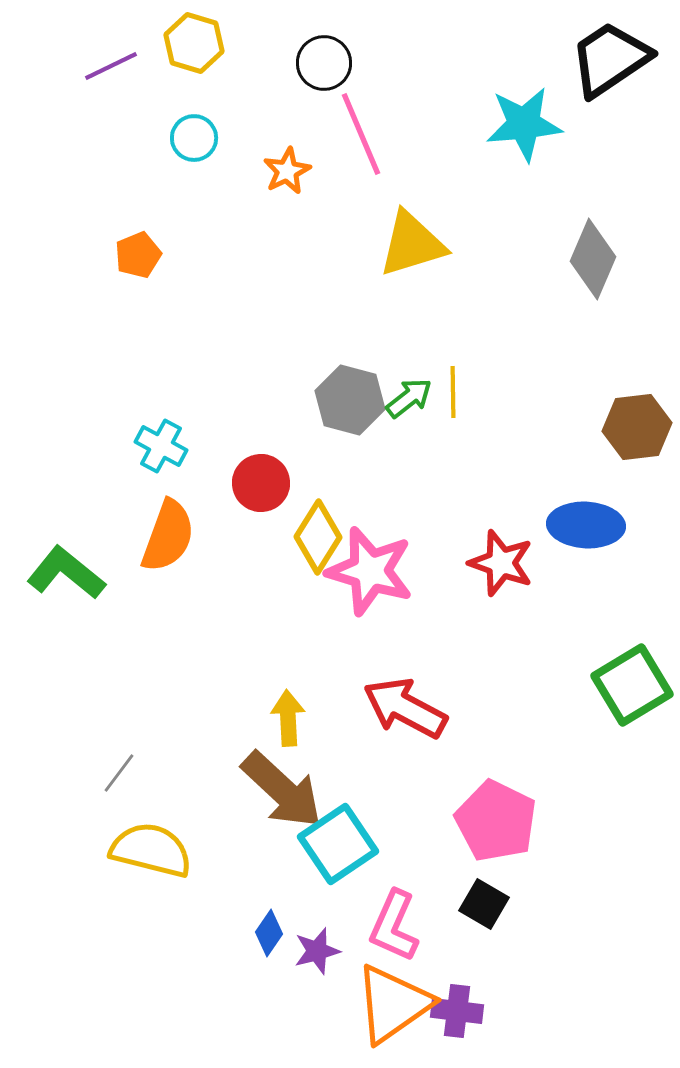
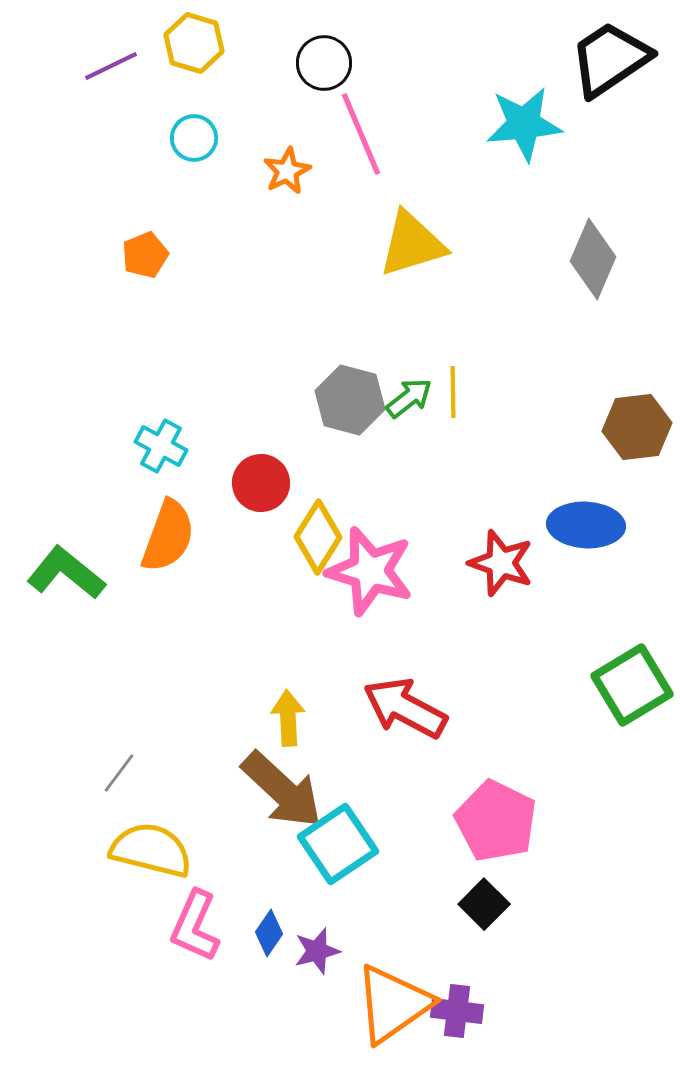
orange pentagon: moved 7 px right
black square: rotated 15 degrees clockwise
pink L-shape: moved 199 px left
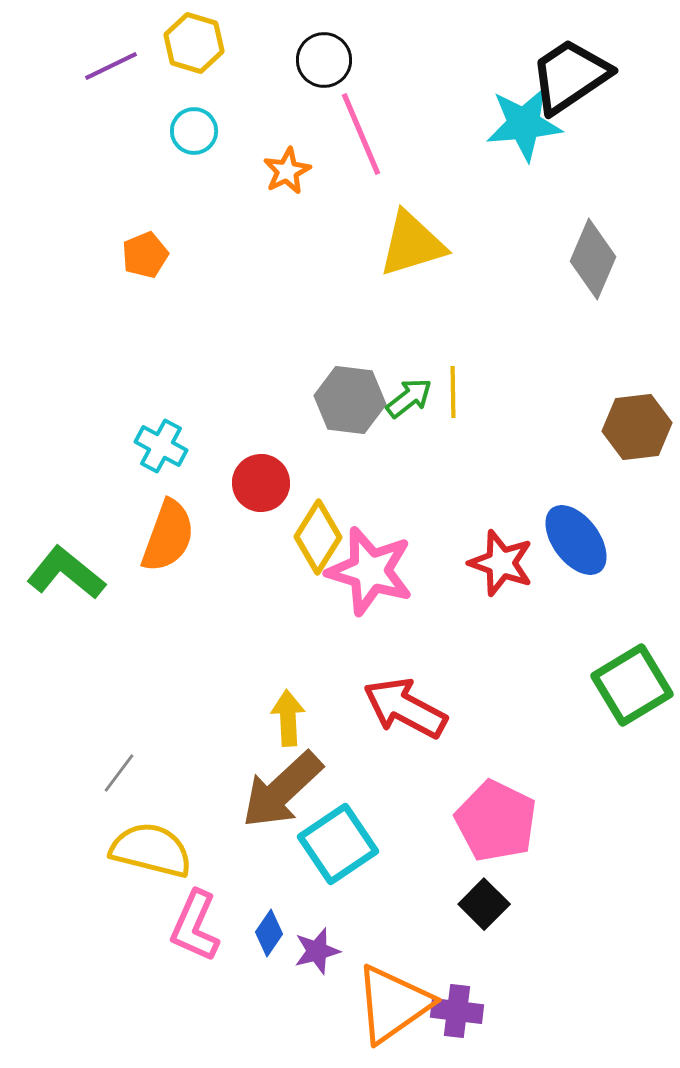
black trapezoid: moved 40 px left, 17 px down
black circle: moved 3 px up
cyan circle: moved 7 px up
gray hexagon: rotated 8 degrees counterclockwise
blue ellipse: moved 10 px left, 15 px down; rotated 50 degrees clockwise
brown arrow: rotated 94 degrees clockwise
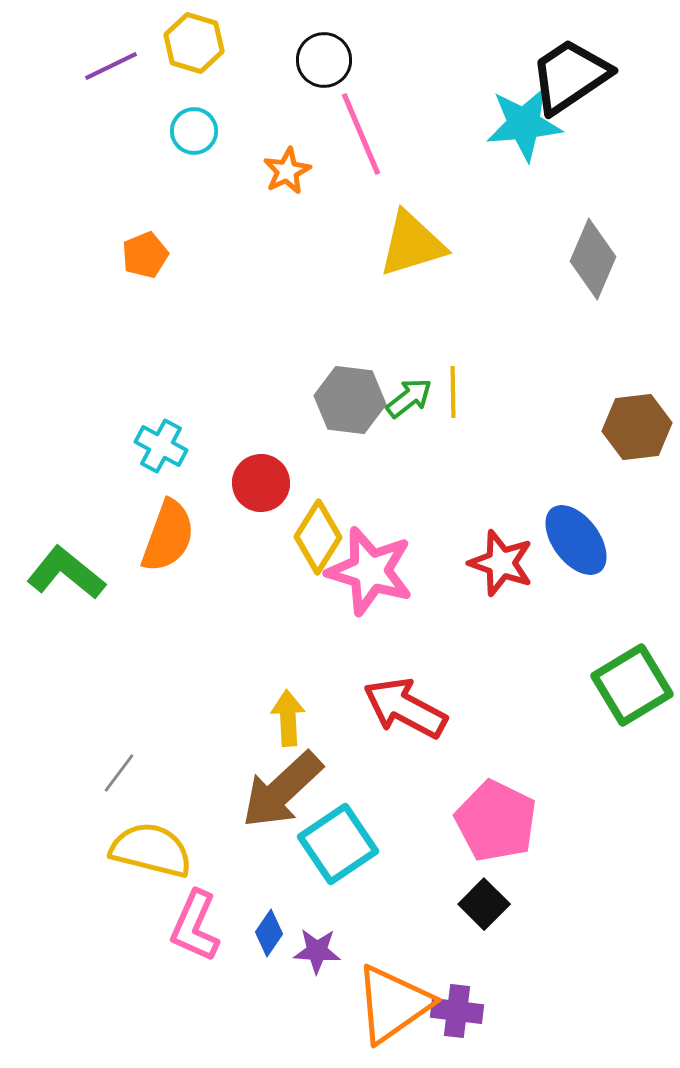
purple star: rotated 18 degrees clockwise
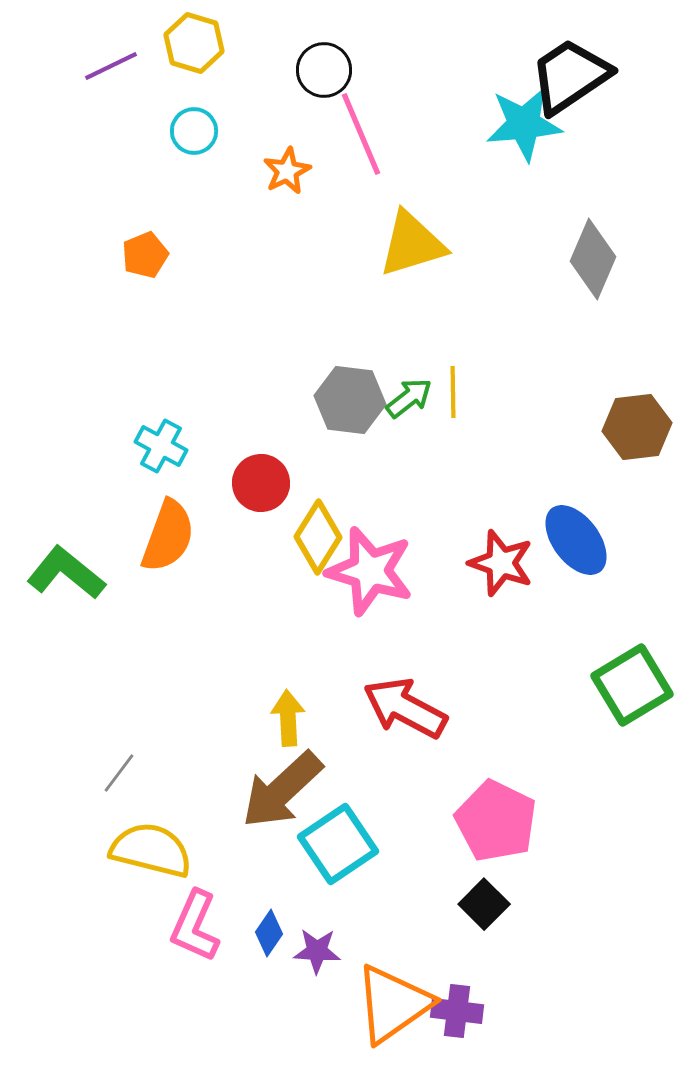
black circle: moved 10 px down
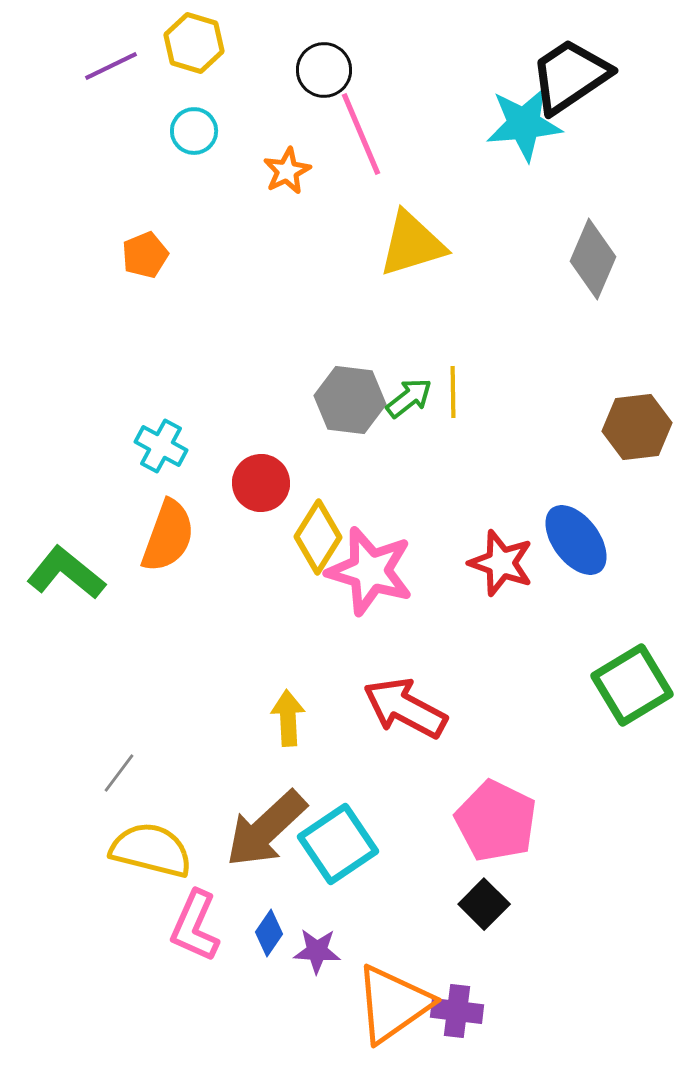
brown arrow: moved 16 px left, 39 px down
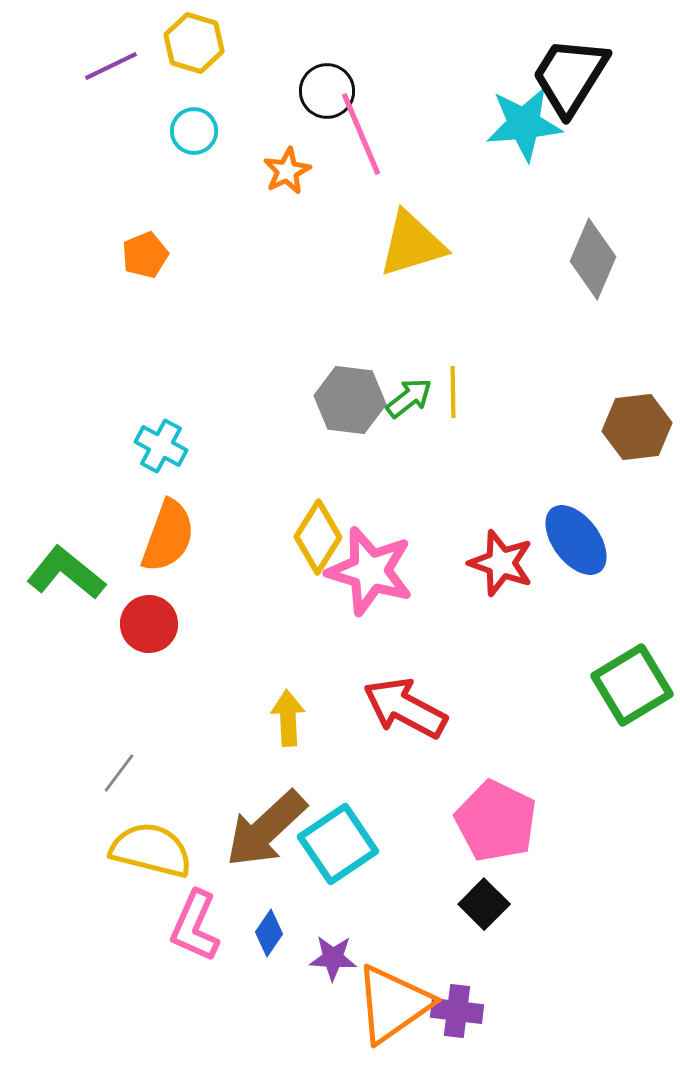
black circle: moved 3 px right, 21 px down
black trapezoid: rotated 24 degrees counterclockwise
red circle: moved 112 px left, 141 px down
purple star: moved 16 px right, 7 px down
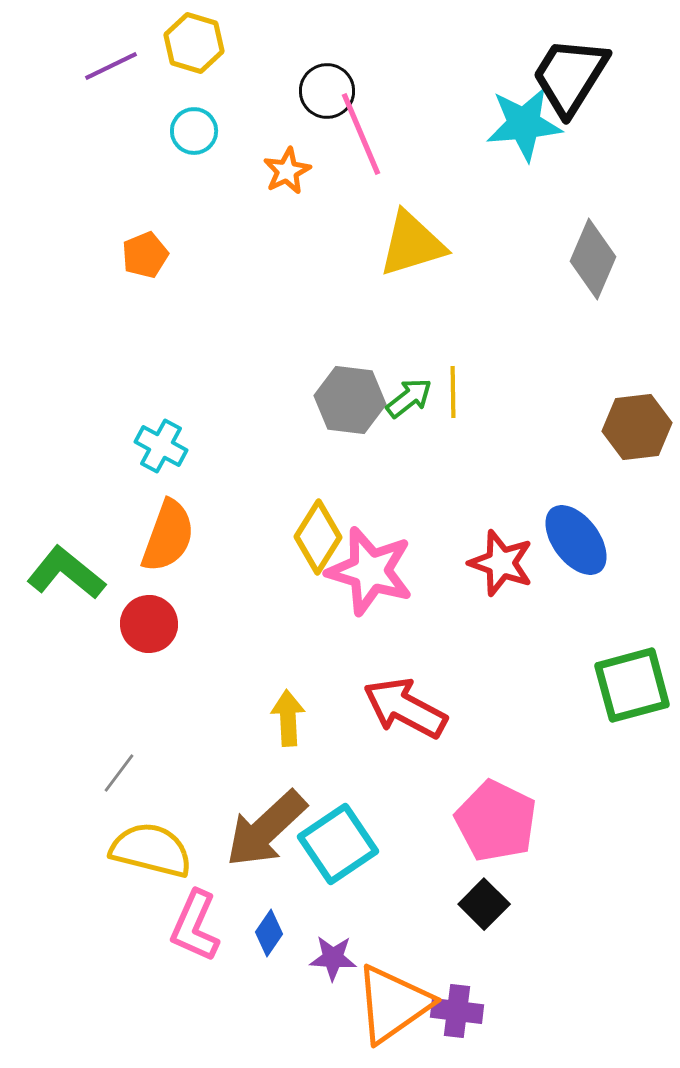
green square: rotated 16 degrees clockwise
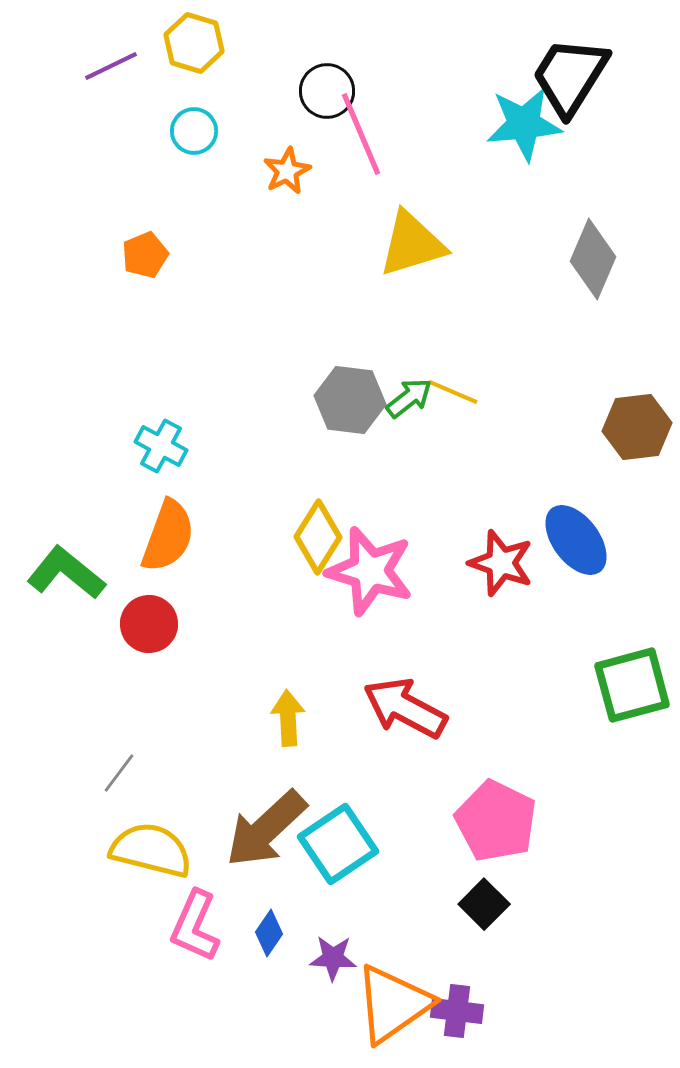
yellow line: rotated 66 degrees counterclockwise
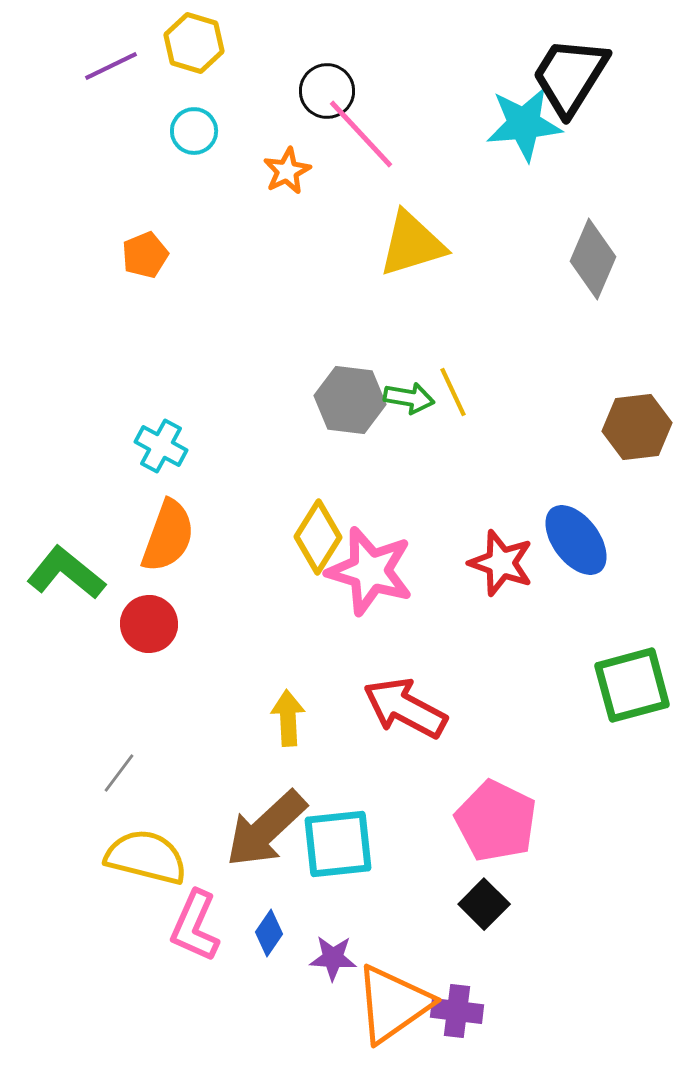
pink line: rotated 20 degrees counterclockwise
yellow line: rotated 42 degrees clockwise
green arrow: rotated 48 degrees clockwise
cyan square: rotated 28 degrees clockwise
yellow semicircle: moved 5 px left, 7 px down
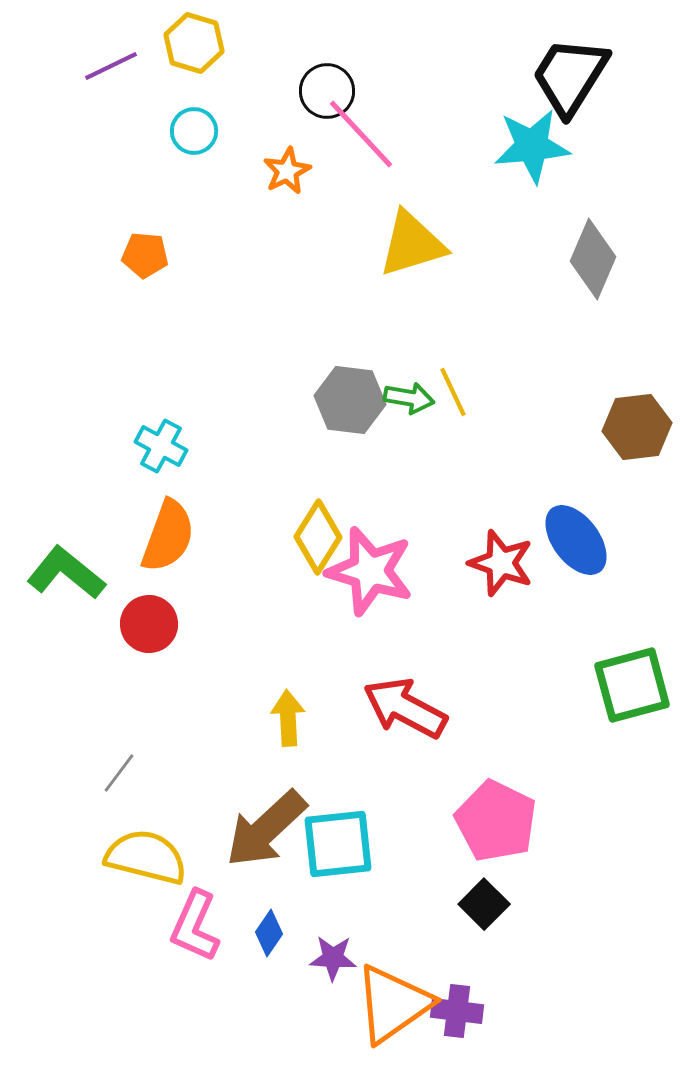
cyan star: moved 8 px right, 22 px down
orange pentagon: rotated 27 degrees clockwise
